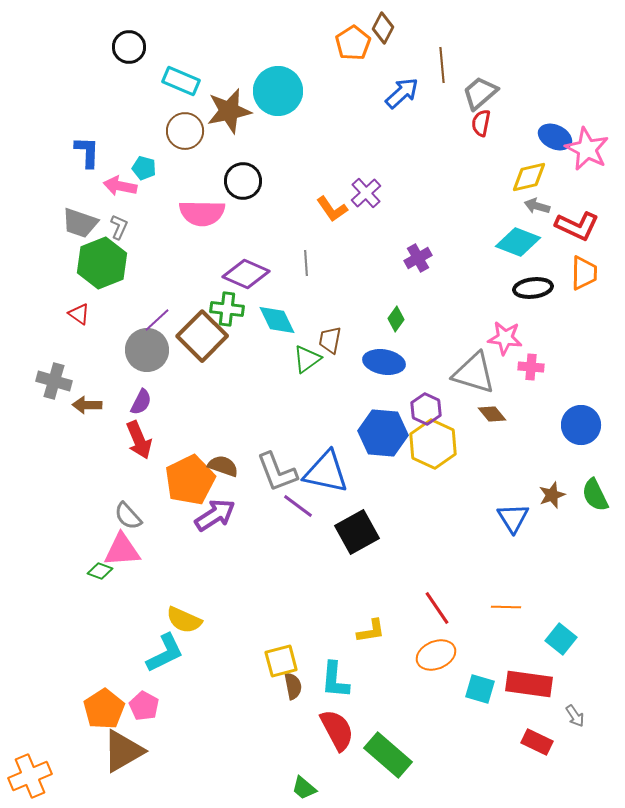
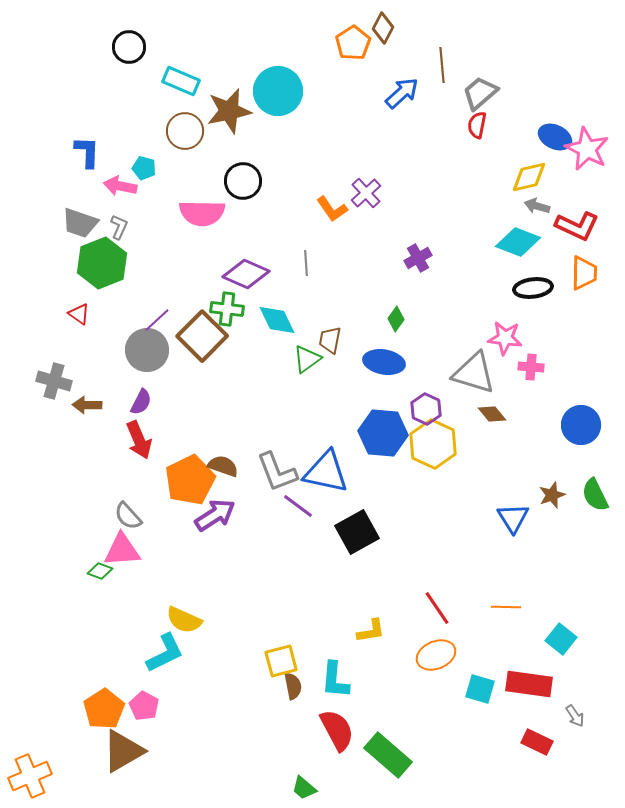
red semicircle at (481, 123): moved 4 px left, 2 px down
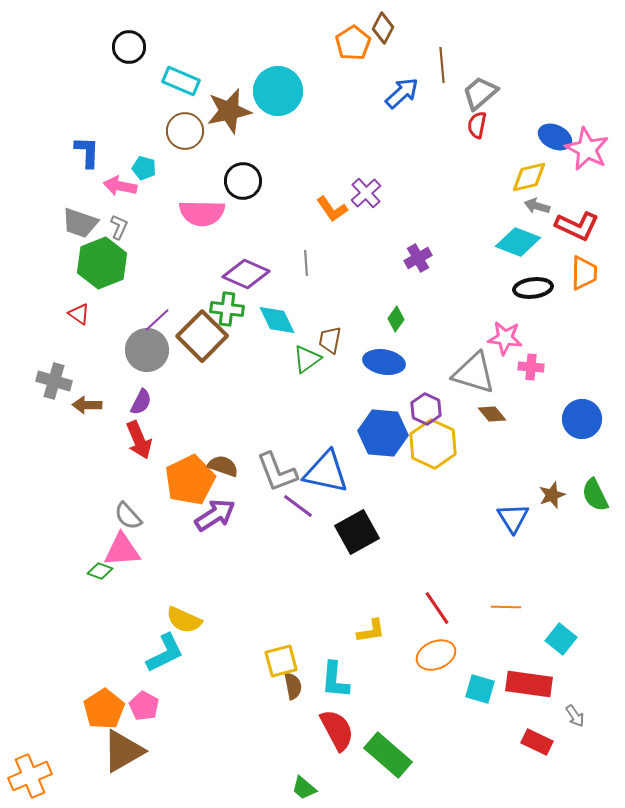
blue circle at (581, 425): moved 1 px right, 6 px up
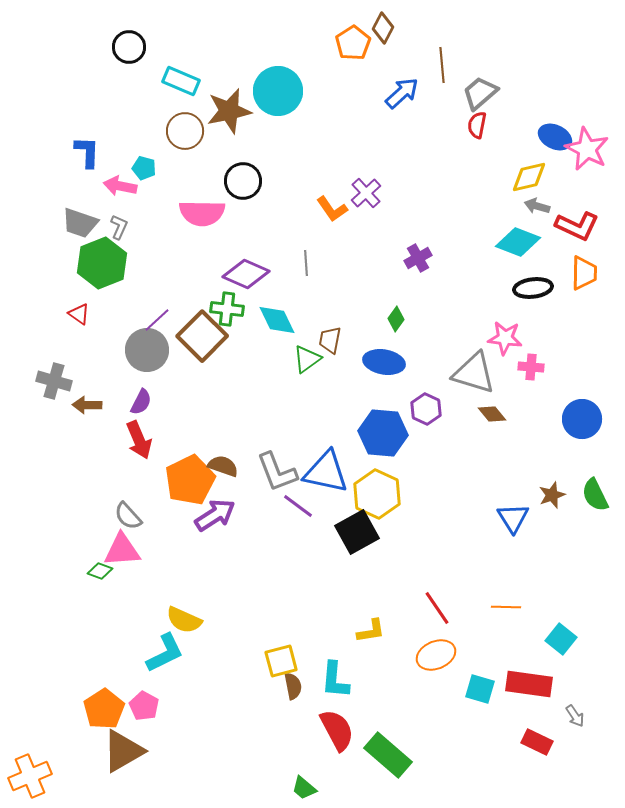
yellow hexagon at (433, 444): moved 56 px left, 50 px down
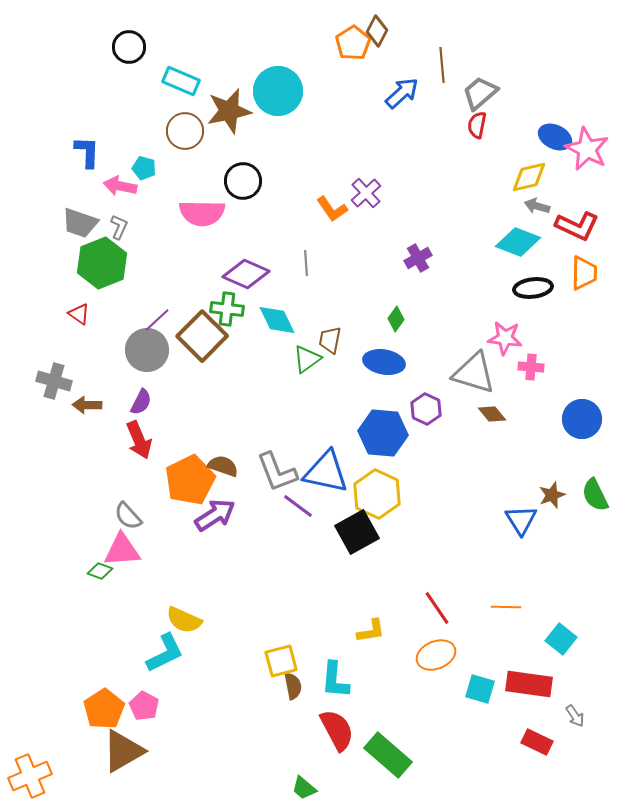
brown diamond at (383, 28): moved 6 px left, 3 px down
blue triangle at (513, 518): moved 8 px right, 2 px down
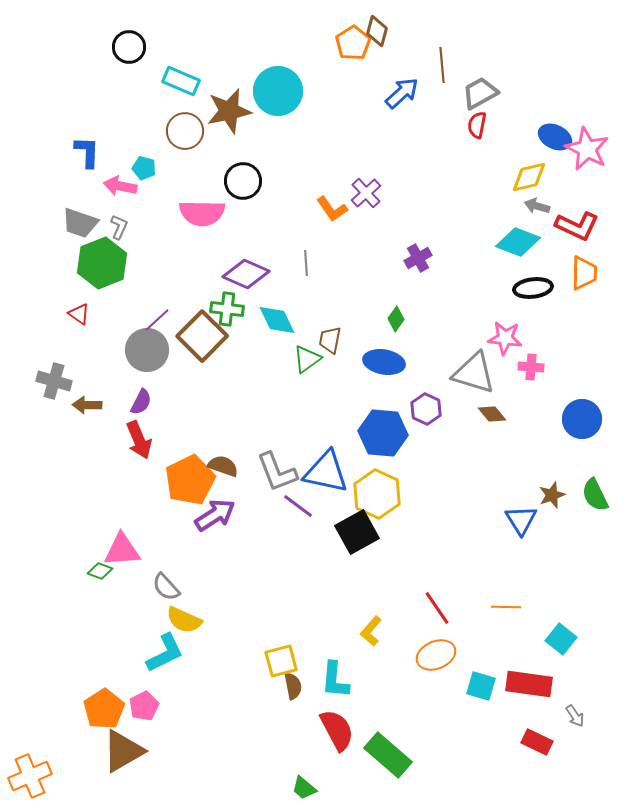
brown diamond at (377, 31): rotated 12 degrees counterclockwise
gray trapezoid at (480, 93): rotated 12 degrees clockwise
gray semicircle at (128, 516): moved 38 px right, 71 px down
yellow L-shape at (371, 631): rotated 140 degrees clockwise
cyan square at (480, 689): moved 1 px right, 3 px up
pink pentagon at (144, 706): rotated 16 degrees clockwise
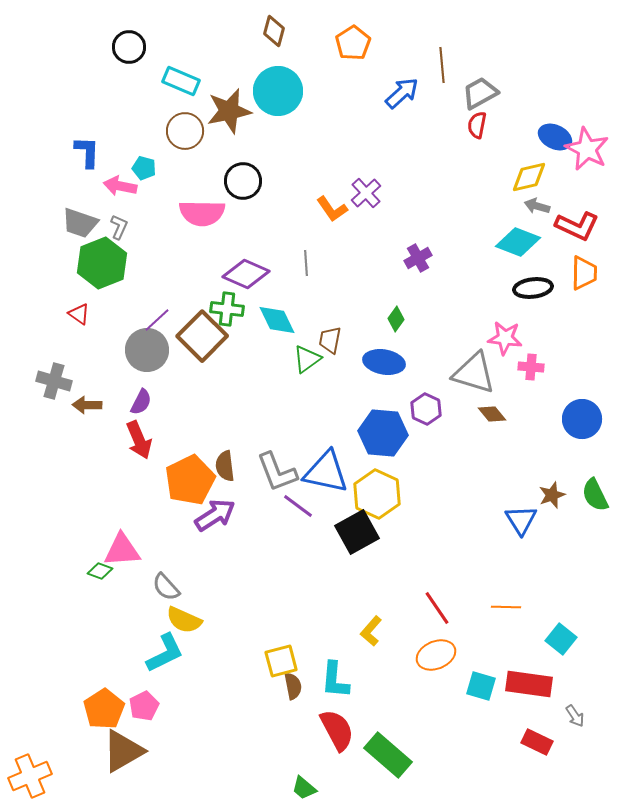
brown diamond at (377, 31): moved 103 px left
brown semicircle at (223, 466): moved 2 px right; rotated 116 degrees counterclockwise
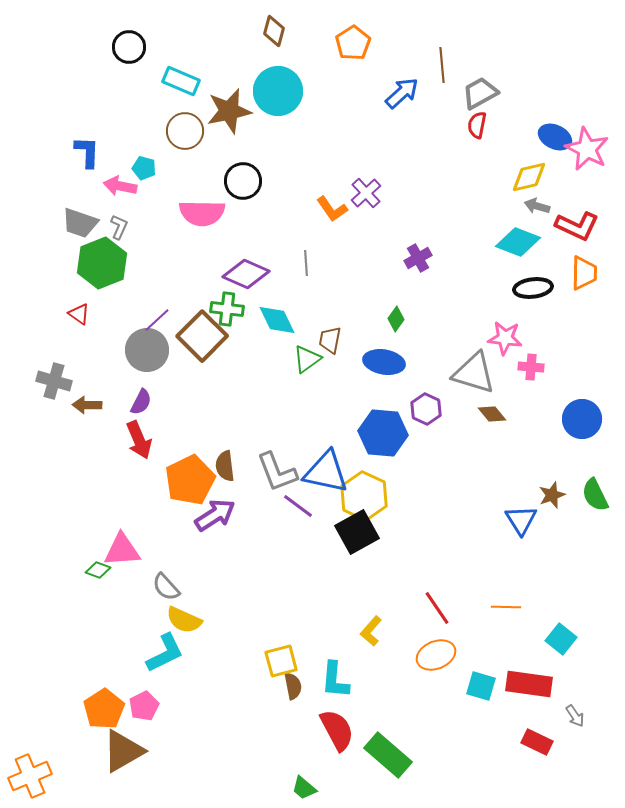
yellow hexagon at (377, 494): moved 13 px left, 2 px down
green diamond at (100, 571): moved 2 px left, 1 px up
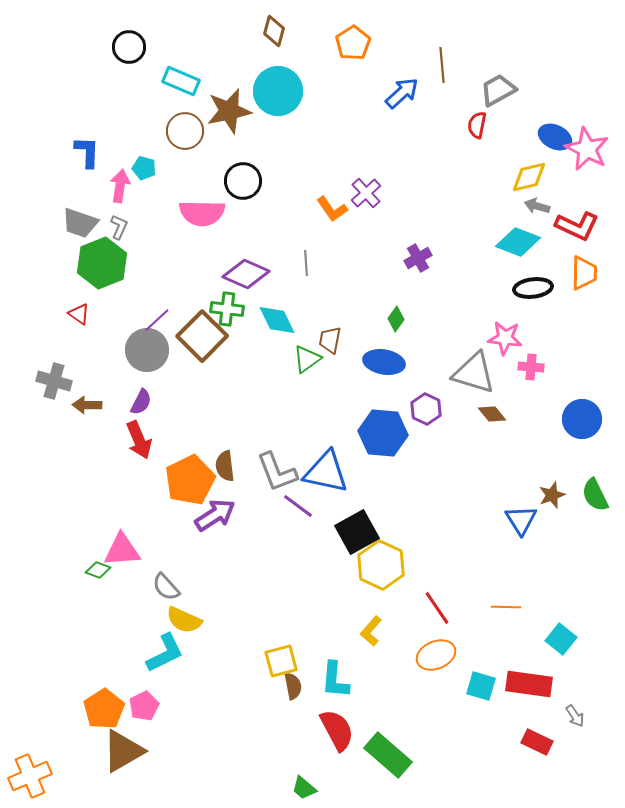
gray trapezoid at (480, 93): moved 18 px right, 3 px up
pink arrow at (120, 186): rotated 88 degrees clockwise
yellow hexagon at (364, 496): moved 17 px right, 69 px down
